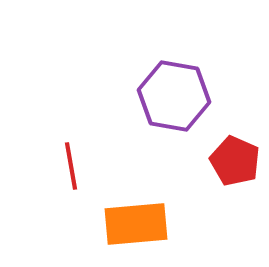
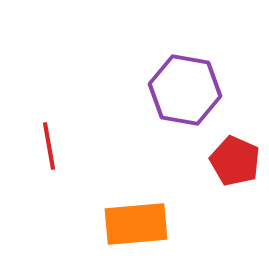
purple hexagon: moved 11 px right, 6 px up
red line: moved 22 px left, 20 px up
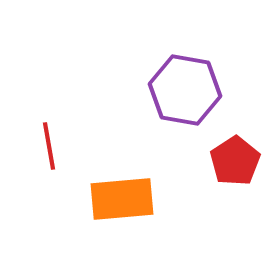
red pentagon: rotated 15 degrees clockwise
orange rectangle: moved 14 px left, 25 px up
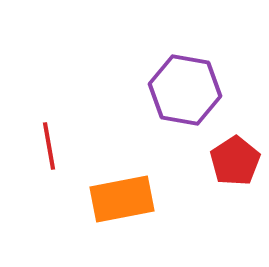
orange rectangle: rotated 6 degrees counterclockwise
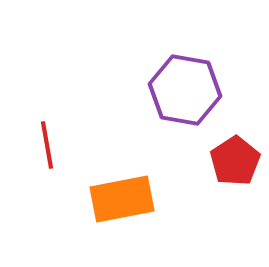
red line: moved 2 px left, 1 px up
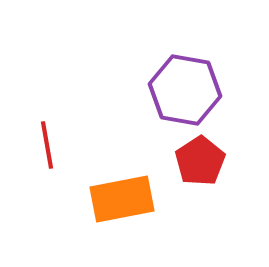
red pentagon: moved 35 px left
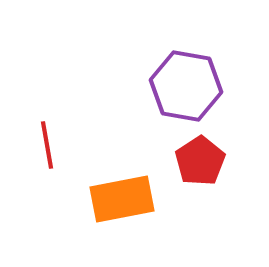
purple hexagon: moved 1 px right, 4 px up
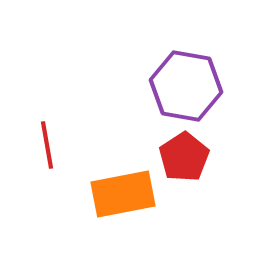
red pentagon: moved 16 px left, 4 px up
orange rectangle: moved 1 px right, 5 px up
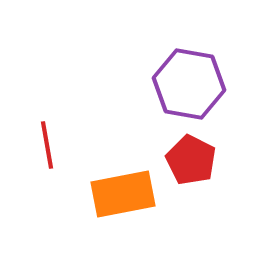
purple hexagon: moved 3 px right, 2 px up
red pentagon: moved 7 px right, 3 px down; rotated 12 degrees counterclockwise
